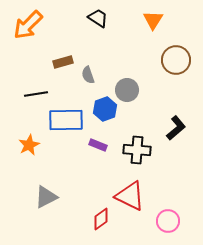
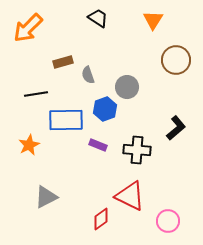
orange arrow: moved 3 px down
gray circle: moved 3 px up
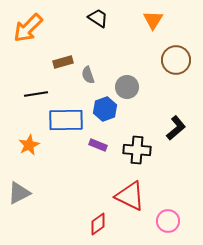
gray triangle: moved 27 px left, 4 px up
red diamond: moved 3 px left, 5 px down
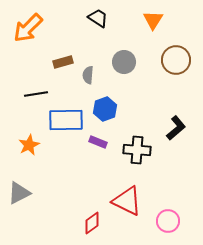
gray semicircle: rotated 24 degrees clockwise
gray circle: moved 3 px left, 25 px up
purple rectangle: moved 3 px up
red triangle: moved 3 px left, 5 px down
red diamond: moved 6 px left, 1 px up
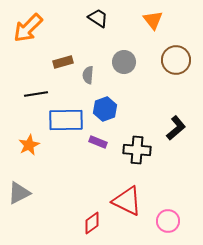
orange triangle: rotated 10 degrees counterclockwise
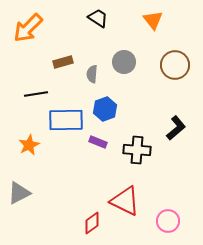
brown circle: moved 1 px left, 5 px down
gray semicircle: moved 4 px right, 1 px up
red triangle: moved 2 px left
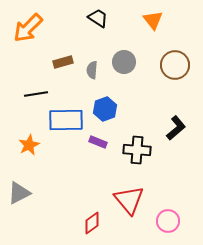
gray semicircle: moved 4 px up
red triangle: moved 4 px right, 1 px up; rotated 24 degrees clockwise
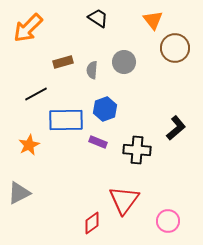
brown circle: moved 17 px up
black line: rotated 20 degrees counterclockwise
red triangle: moved 5 px left; rotated 16 degrees clockwise
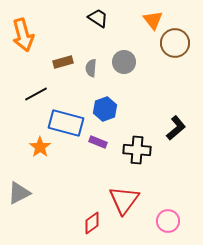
orange arrow: moved 5 px left, 7 px down; rotated 60 degrees counterclockwise
brown circle: moved 5 px up
gray semicircle: moved 1 px left, 2 px up
blue rectangle: moved 3 px down; rotated 16 degrees clockwise
orange star: moved 11 px right, 2 px down; rotated 10 degrees counterclockwise
